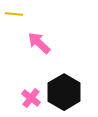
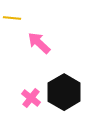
yellow line: moved 2 px left, 4 px down
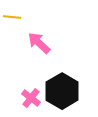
yellow line: moved 1 px up
black hexagon: moved 2 px left, 1 px up
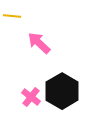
yellow line: moved 1 px up
pink cross: moved 1 px up
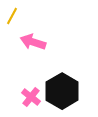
yellow line: rotated 66 degrees counterclockwise
pink arrow: moved 6 px left, 1 px up; rotated 25 degrees counterclockwise
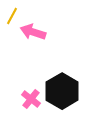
pink arrow: moved 10 px up
pink cross: moved 2 px down
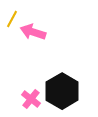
yellow line: moved 3 px down
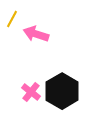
pink arrow: moved 3 px right, 2 px down
pink cross: moved 7 px up
